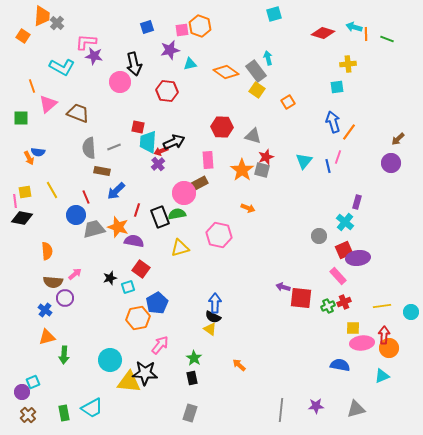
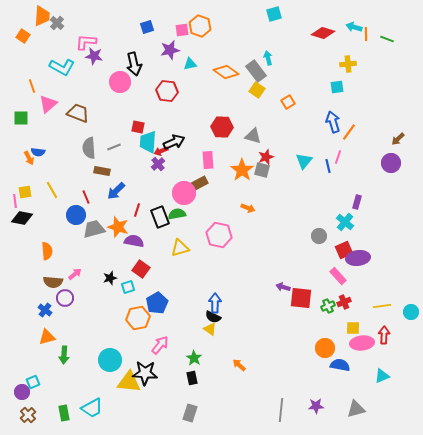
orange circle at (389, 348): moved 64 px left
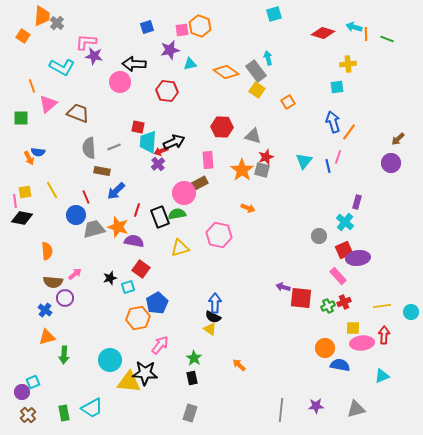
black arrow at (134, 64): rotated 105 degrees clockwise
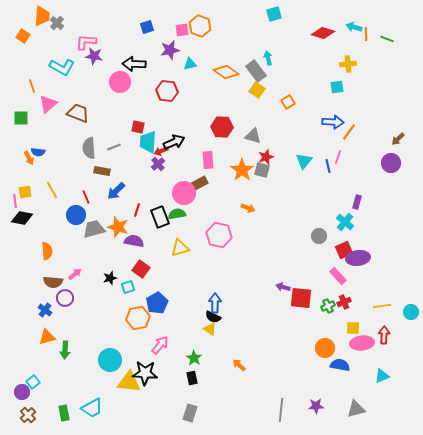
blue arrow at (333, 122): rotated 110 degrees clockwise
green arrow at (64, 355): moved 1 px right, 5 px up
cyan square at (33, 382): rotated 16 degrees counterclockwise
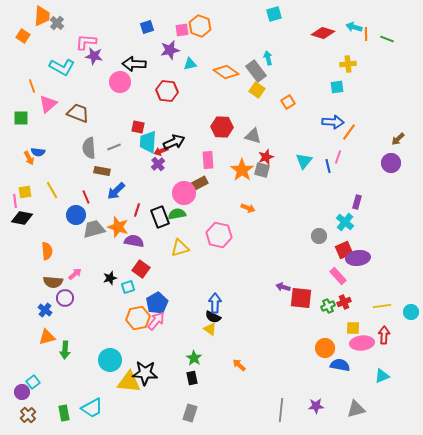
pink arrow at (160, 345): moved 4 px left, 24 px up
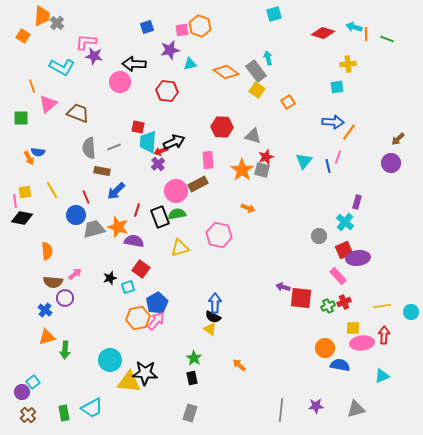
pink circle at (184, 193): moved 8 px left, 2 px up
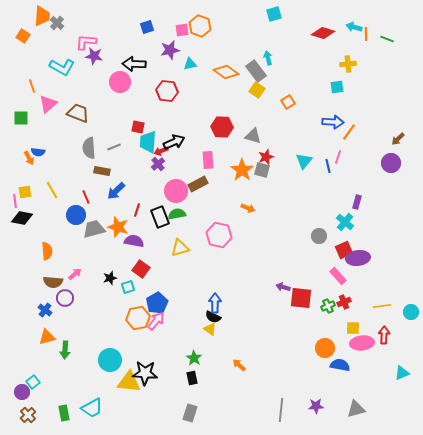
cyan triangle at (382, 376): moved 20 px right, 3 px up
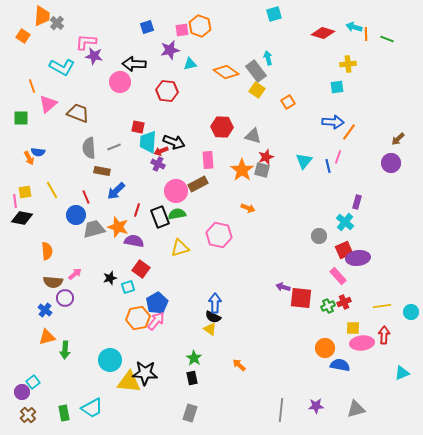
black arrow at (174, 142): rotated 45 degrees clockwise
purple cross at (158, 164): rotated 24 degrees counterclockwise
